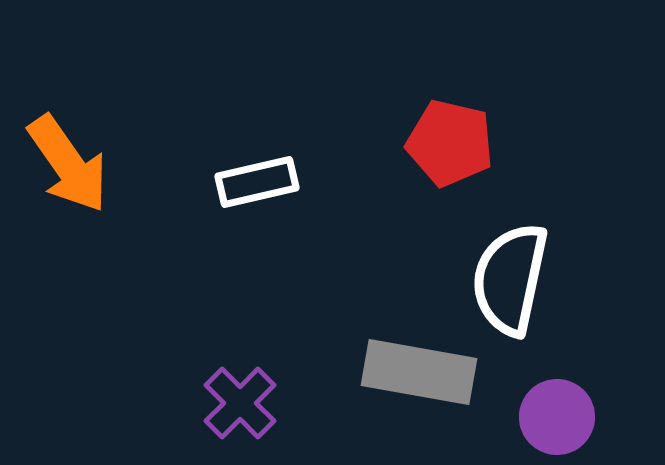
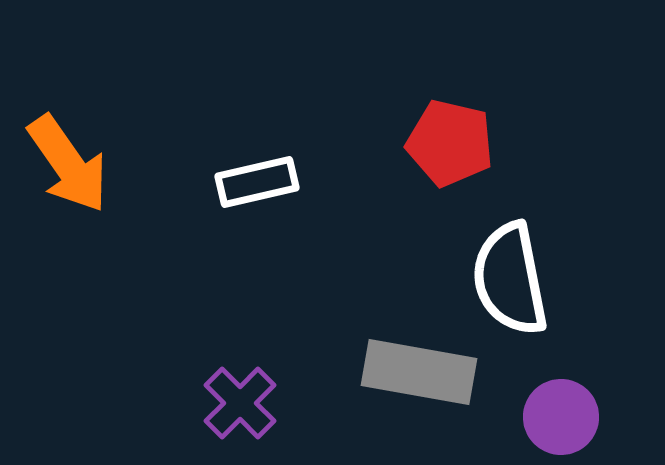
white semicircle: rotated 23 degrees counterclockwise
purple circle: moved 4 px right
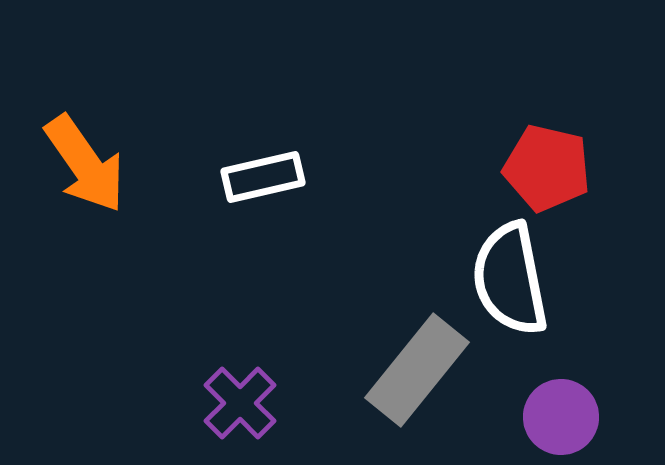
red pentagon: moved 97 px right, 25 px down
orange arrow: moved 17 px right
white rectangle: moved 6 px right, 5 px up
gray rectangle: moved 2 px left, 2 px up; rotated 61 degrees counterclockwise
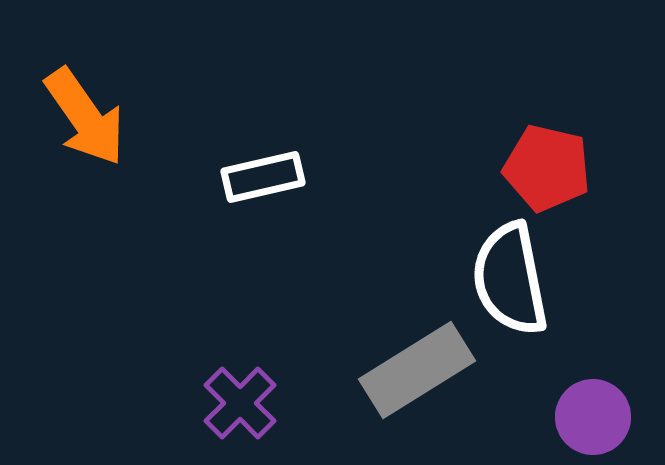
orange arrow: moved 47 px up
gray rectangle: rotated 19 degrees clockwise
purple circle: moved 32 px right
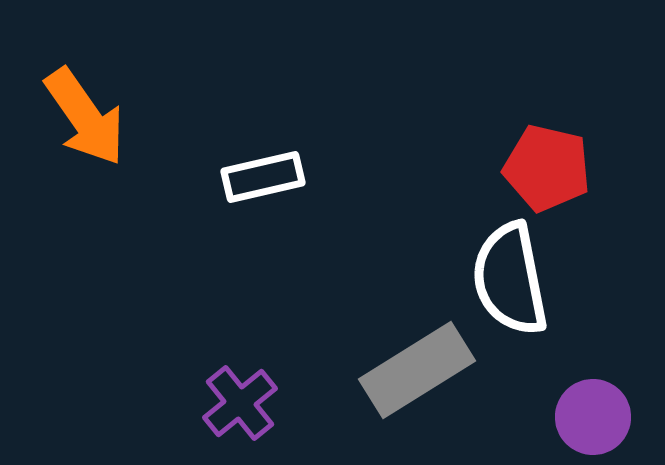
purple cross: rotated 6 degrees clockwise
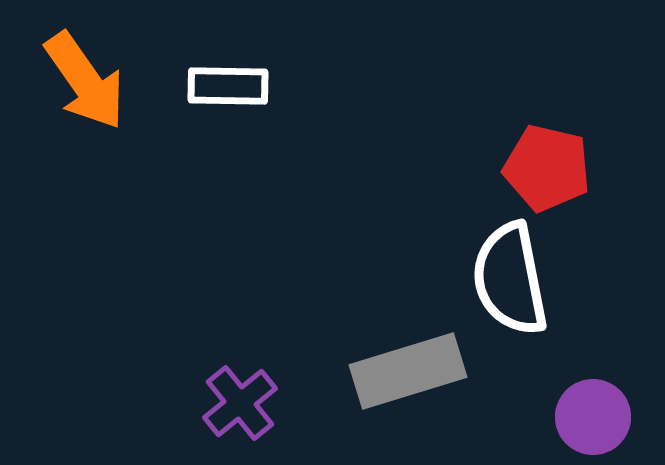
orange arrow: moved 36 px up
white rectangle: moved 35 px left, 91 px up; rotated 14 degrees clockwise
gray rectangle: moved 9 px left, 1 px down; rotated 15 degrees clockwise
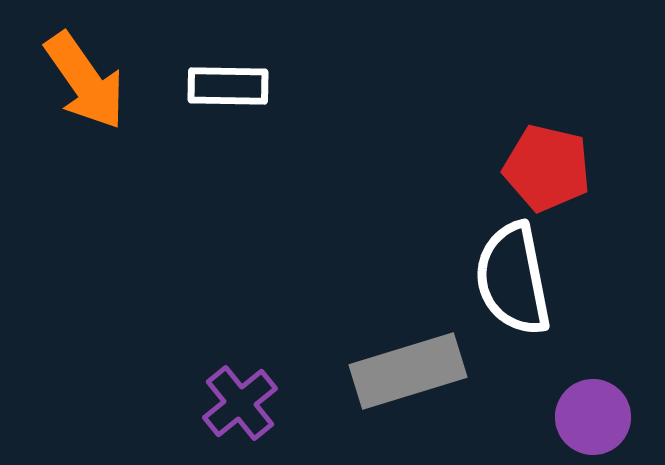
white semicircle: moved 3 px right
